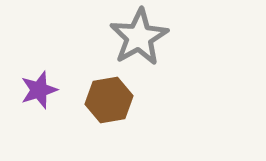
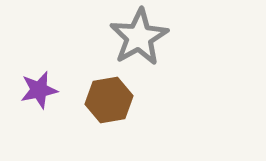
purple star: rotated 6 degrees clockwise
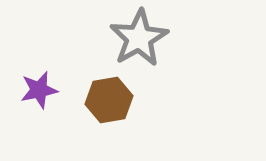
gray star: moved 1 px down
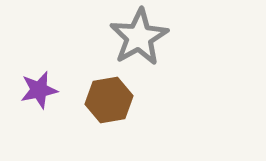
gray star: moved 1 px up
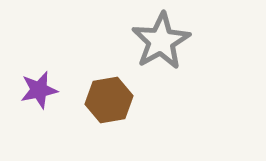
gray star: moved 22 px right, 4 px down
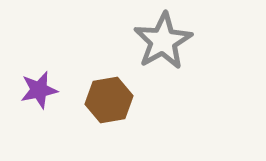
gray star: moved 2 px right
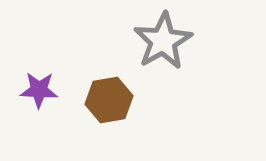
purple star: rotated 15 degrees clockwise
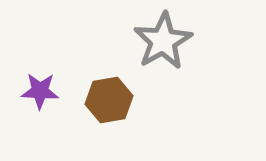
purple star: moved 1 px right, 1 px down
